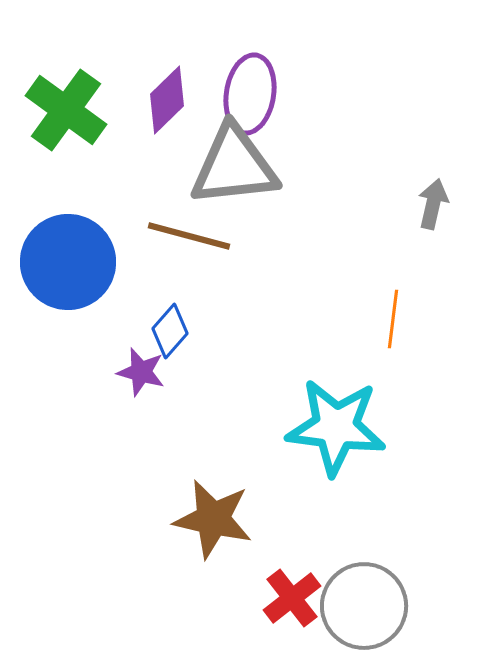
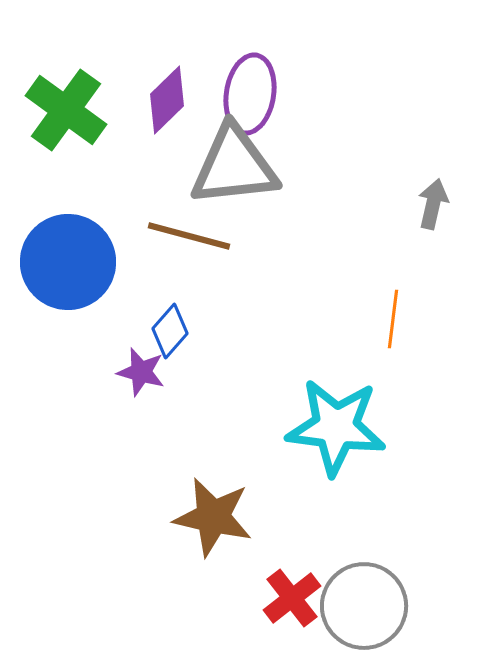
brown star: moved 2 px up
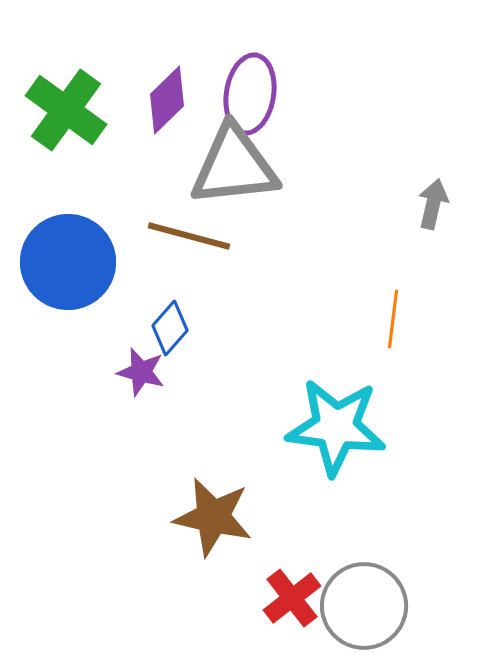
blue diamond: moved 3 px up
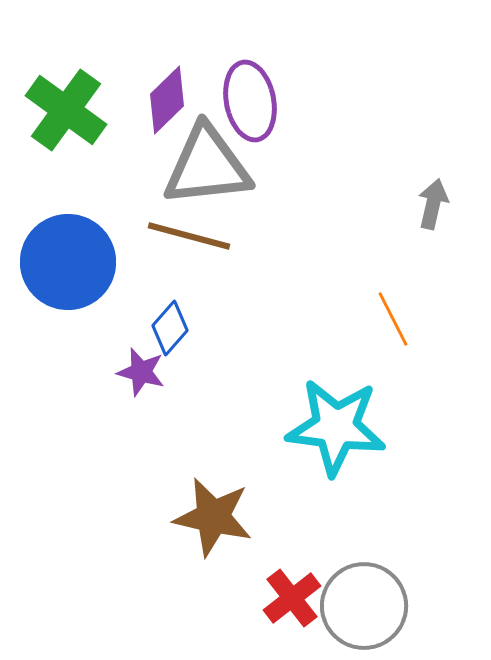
purple ellipse: moved 7 px down; rotated 20 degrees counterclockwise
gray triangle: moved 27 px left
orange line: rotated 34 degrees counterclockwise
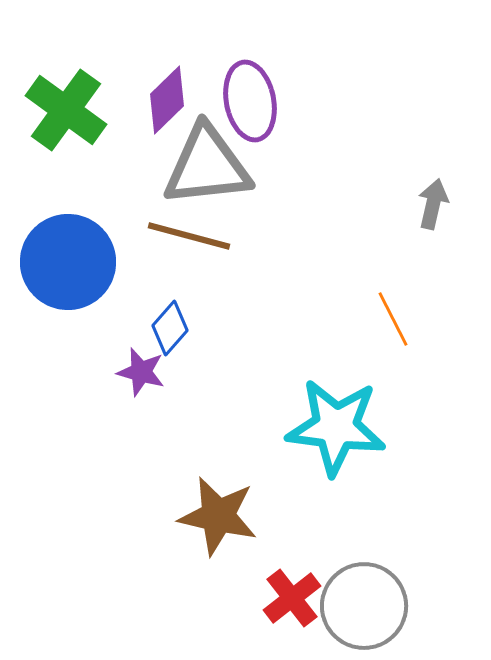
brown star: moved 5 px right, 1 px up
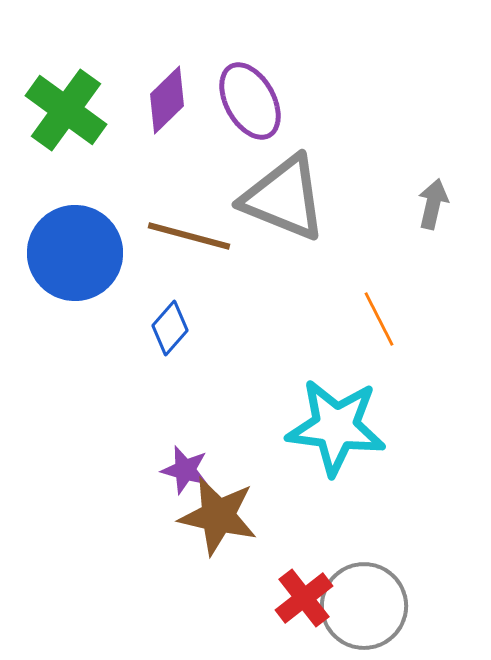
purple ellipse: rotated 18 degrees counterclockwise
gray triangle: moved 77 px right, 32 px down; rotated 28 degrees clockwise
blue circle: moved 7 px right, 9 px up
orange line: moved 14 px left
purple star: moved 44 px right, 98 px down
red cross: moved 12 px right
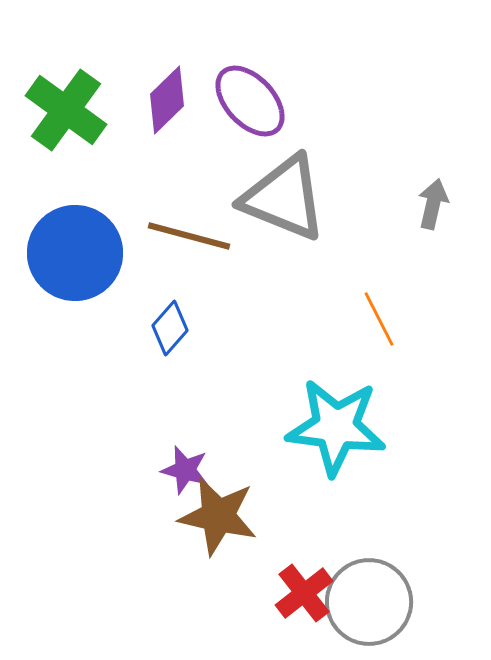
purple ellipse: rotated 14 degrees counterclockwise
red cross: moved 5 px up
gray circle: moved 5 px right, 4 px up
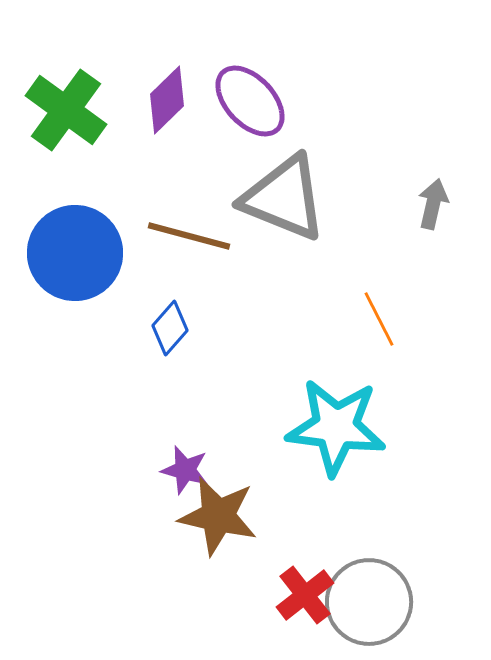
red cross: moved 1 px right, 2 px down
